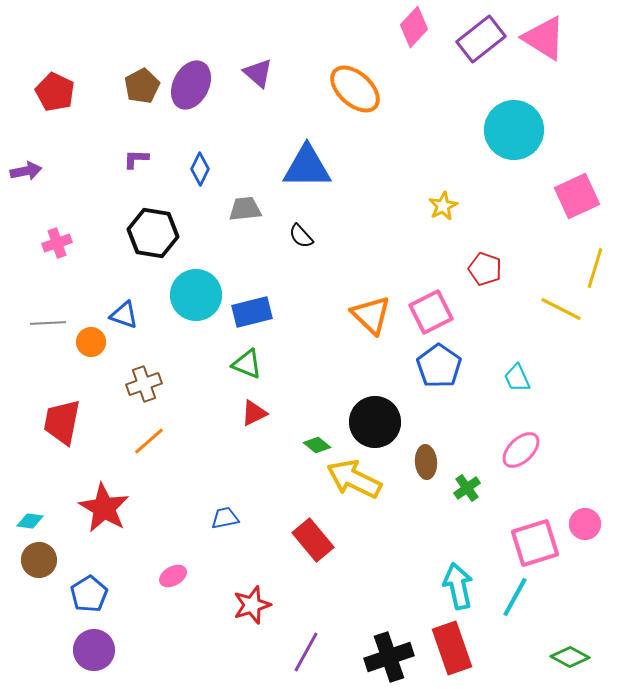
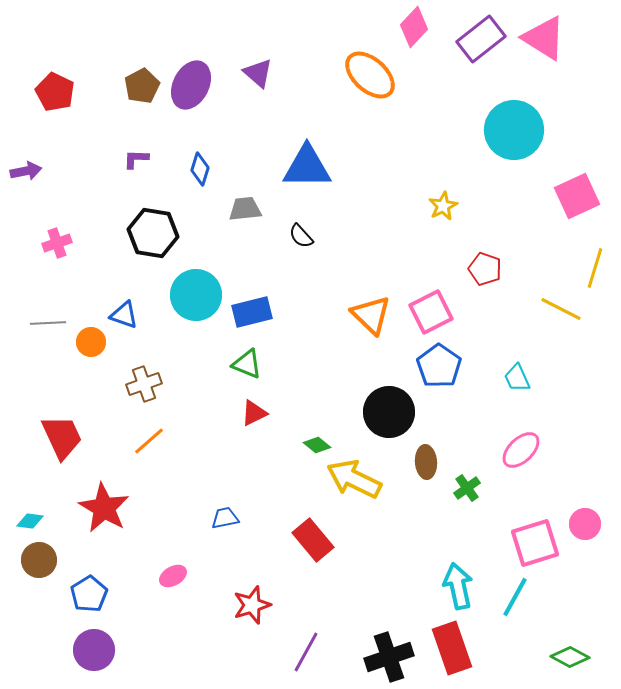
orange ellipse at (355, 89): moved 15 px right, 14 px up
blue diamond at (200, 169): rotated 8 degrees counterclockwise
red trapezoid at (62, 422): moved 15 px down; rotated 144 degrees clockwise
black circle at (375, 422): moved 14 px right, 10 px up
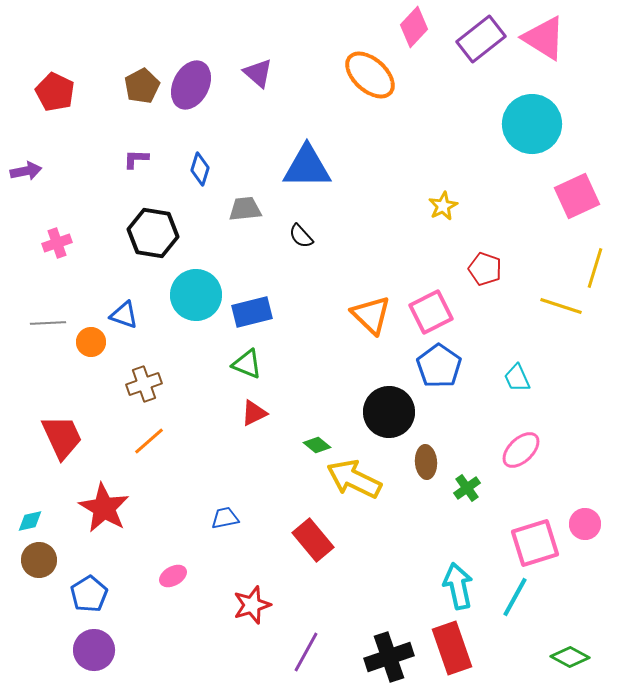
cyan circle at (514, 130): moved 18 px right, 6 px up
yellow line at (561, 309): moved 3 px up; rotated 9 degrees counterclockwise
cyan diamond at (30, 521): rotated 20 degrees counterclockwise
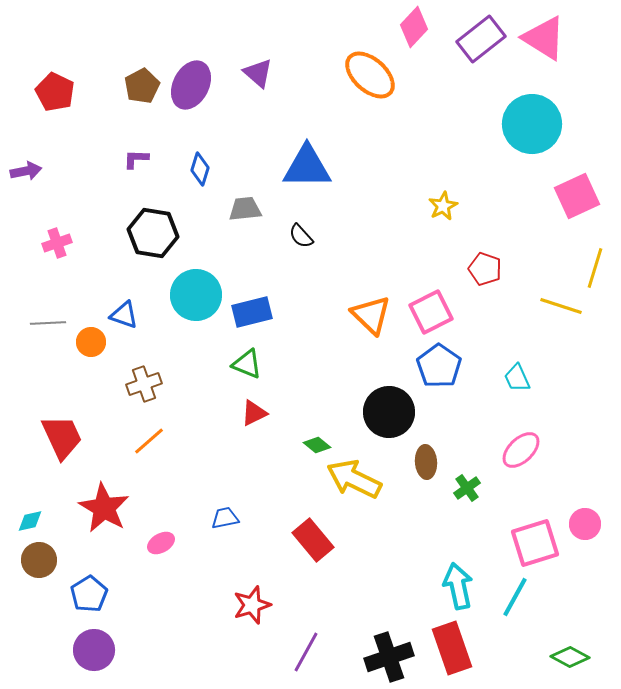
pink ellipse at (173, 576): moved 12 px left, 33 px up
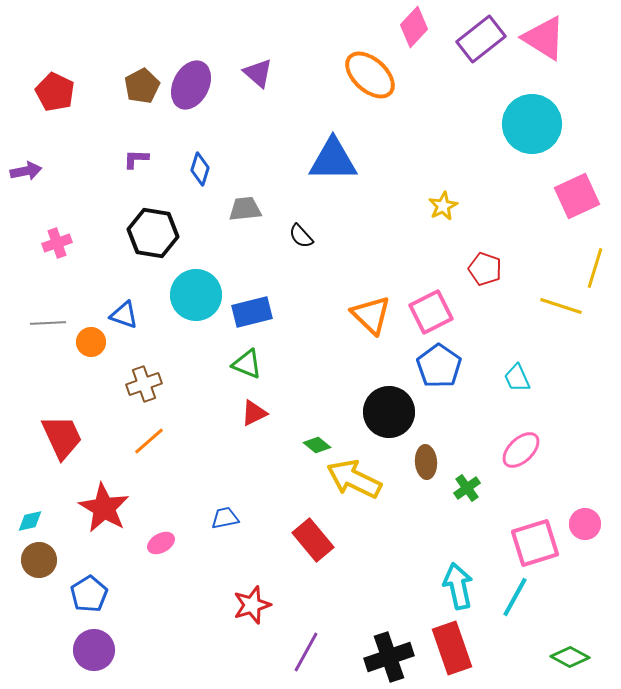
blue triangle at (307, 167): moved 26 px right, 7 px up
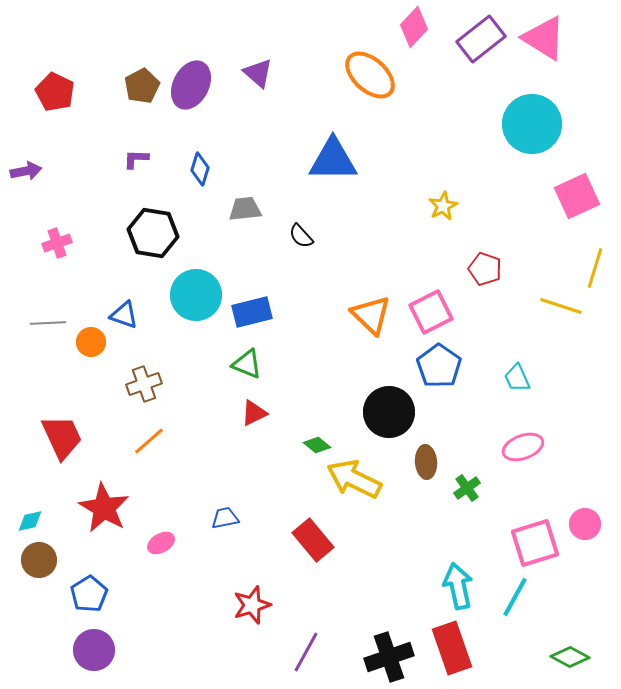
pink ellipse at (521, 450): moved 2 px right, 3 px up; rotated 24 degrees clockwise
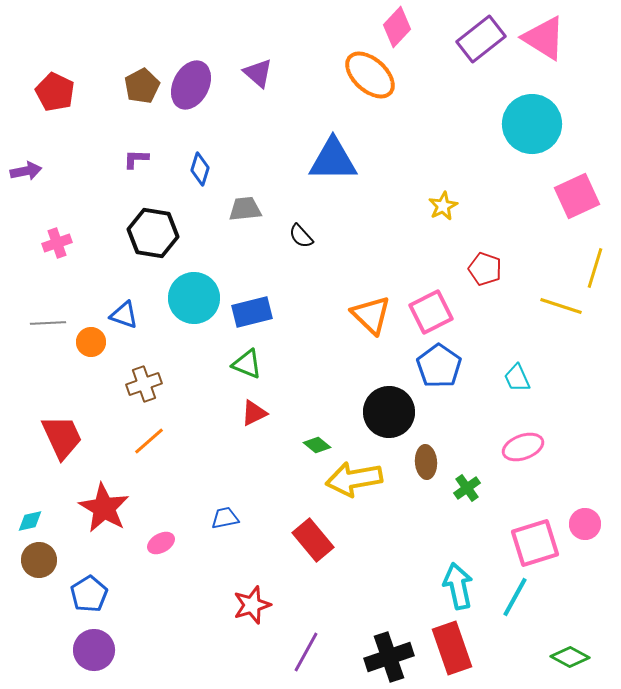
pink diamond at (414, 27): moved 17 px left
cyan circle at (196, 295): moved 2 px left, 3 px down
yellow arrow at (354, 479): rotated 36 degrees counterclockwise
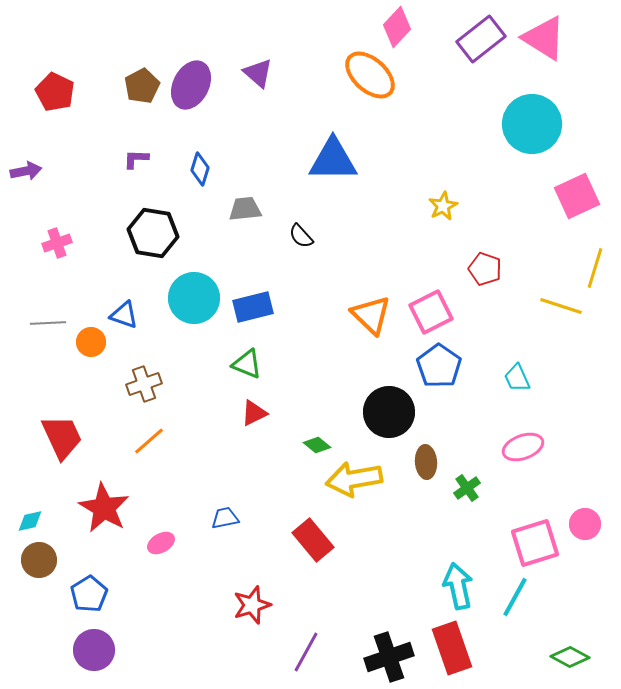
blue rectangle at (252, 312): moved 1 px right, 5 px up
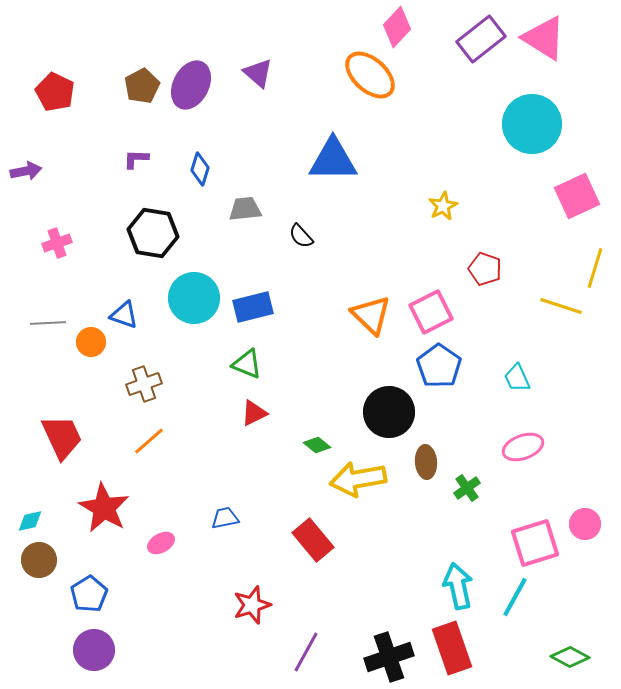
yellow arrow at (354, 479): moved 4 px right
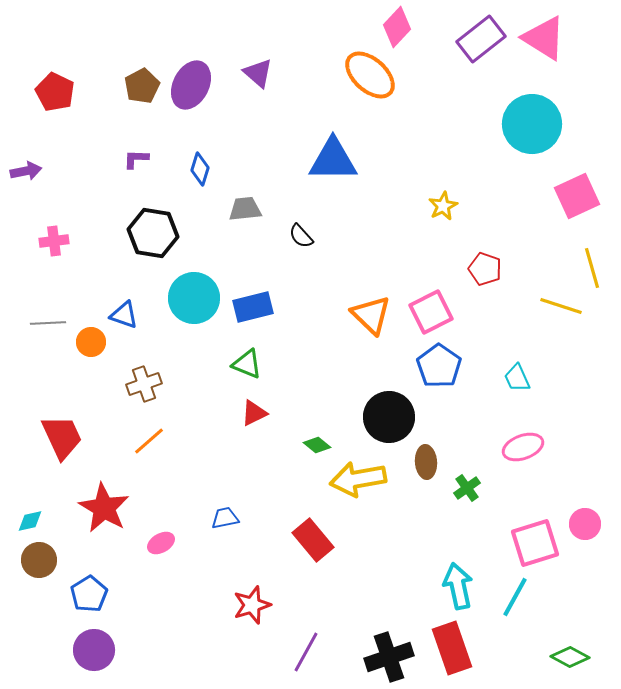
pink cross at (57, 243): moved 3 px left, 2 px up; rotated 12 degrees clockwise
yellow line at (595, 268): moved 3 px left; rotated 33 degrees counterclockwise
black circle at (389, 412): moved 5 px down
